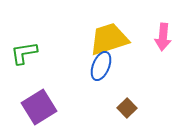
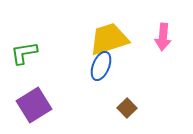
purple square: moved 5 px left, 2 px up
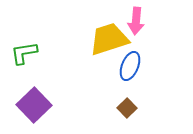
pink arrow: moved 27 px left, 16 px up
blue ellipse: moved 29 px right
purple square: rotated 12 degrees counterclockwise
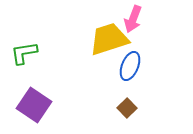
pink arrow: moved 3 px left, 2 px up; rotated 16 degrees clockwise
purple square: rotated 12 degrees counterclockwise
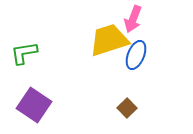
yellow trapezoid: moved 1 px down
blue ellipse: moved 6 px right, 11 px up
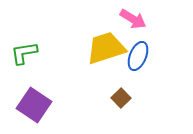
pink arrow: rotated 80 degrees counterclockwise
yellow trapezoid: moved 3 px left, 8 px down
blue ellipse: moved 2 px right, 1 px down
brown square: moved 6 px left, 10 px up
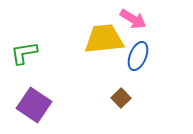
yellow trapezoid: moved 2 px left, 9 px up; rotated 12 degrees clockwise
